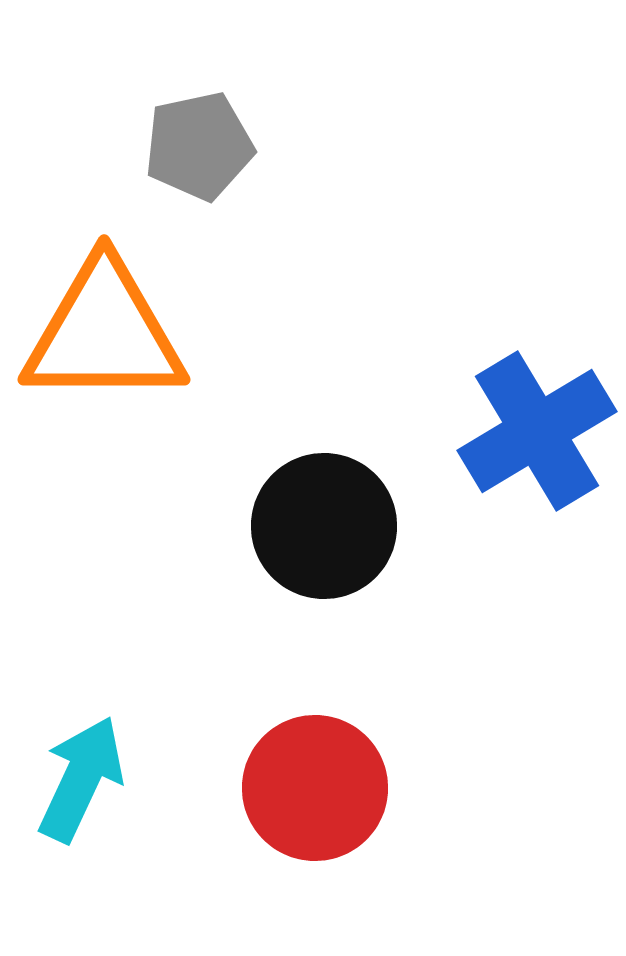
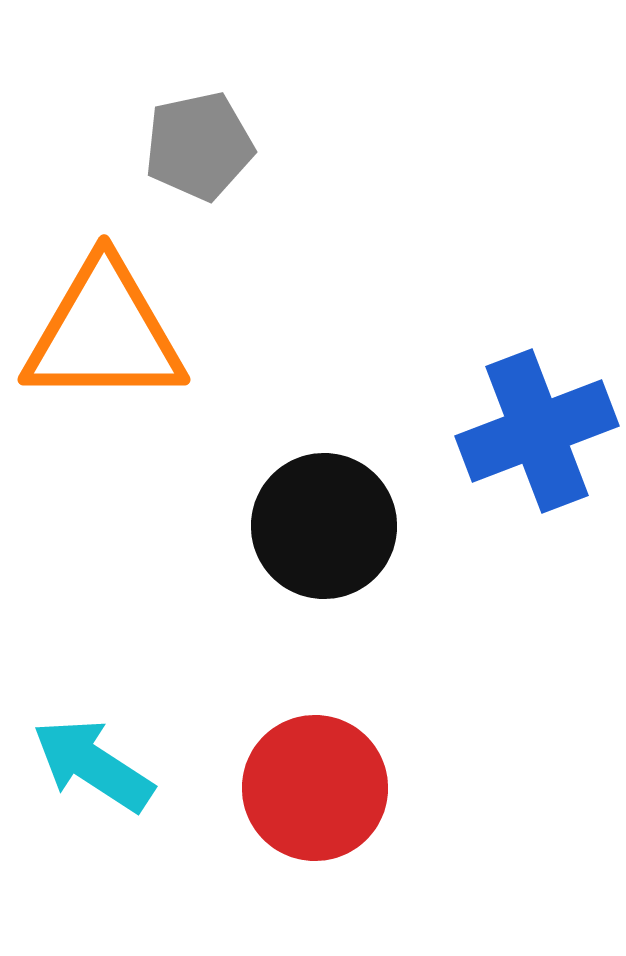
blue cross: rotated 10 degrees clockwise
cyan arrow: moved 12 px right, 14 px up; rotated 82 degrees counterclockwise
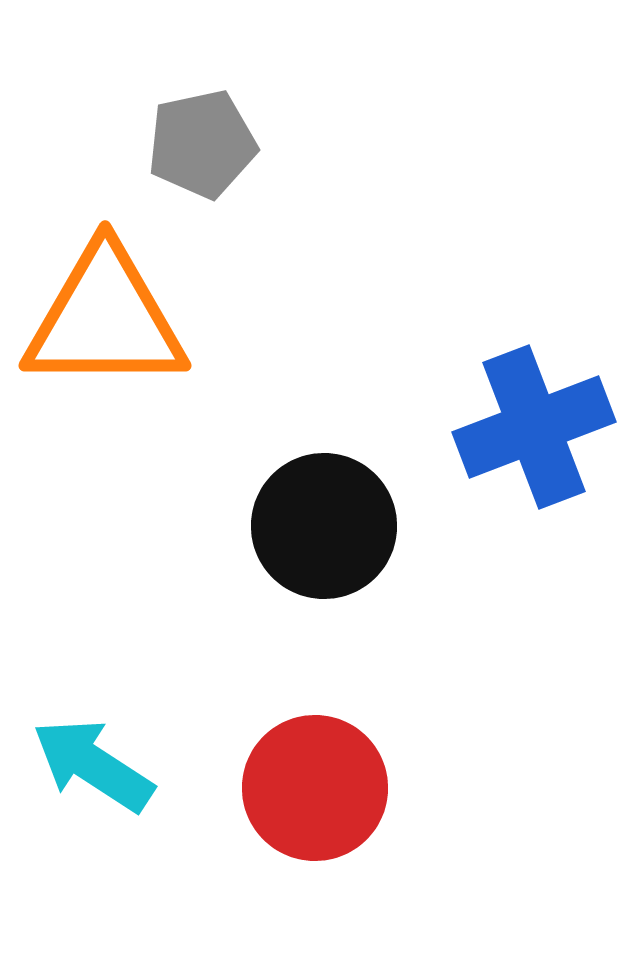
gray pentagon: moved 3 px right, 2 px up
orange triangle: moved 1 px right, 14 px up
blue cross: moved 3 px left, 4 px up
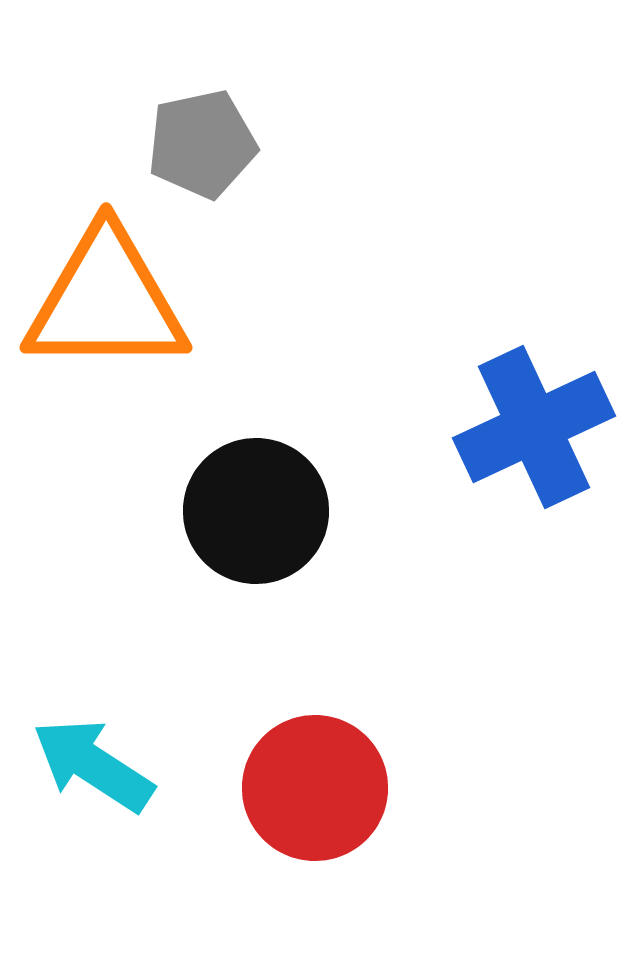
orange triangle: moved 1 px right, 18 px up
blue cross: rotated 4 degrees counterclockwise
black circle: moved 68 px left, 15 px up
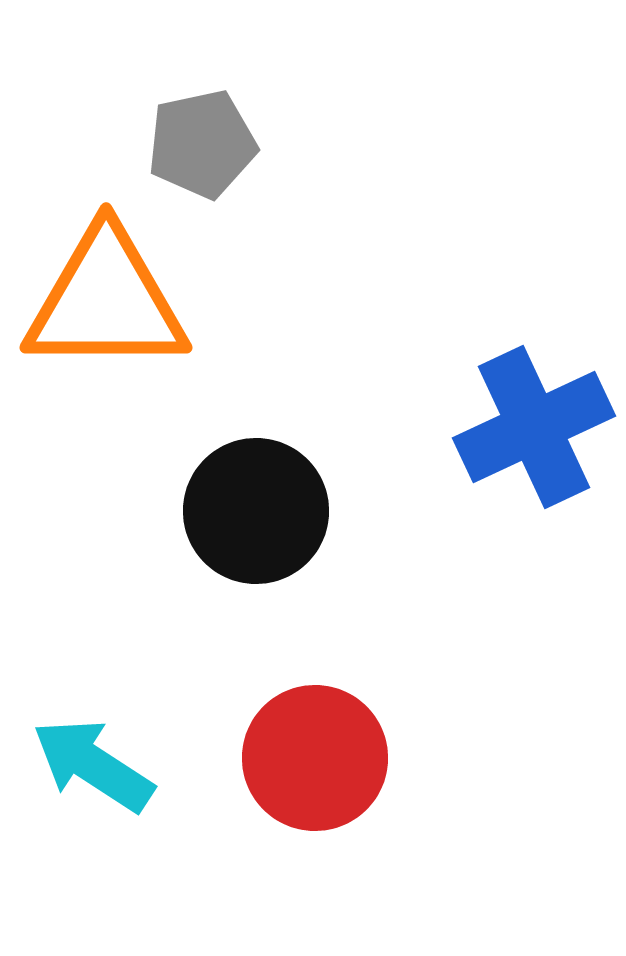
red circle: moved 30 px up
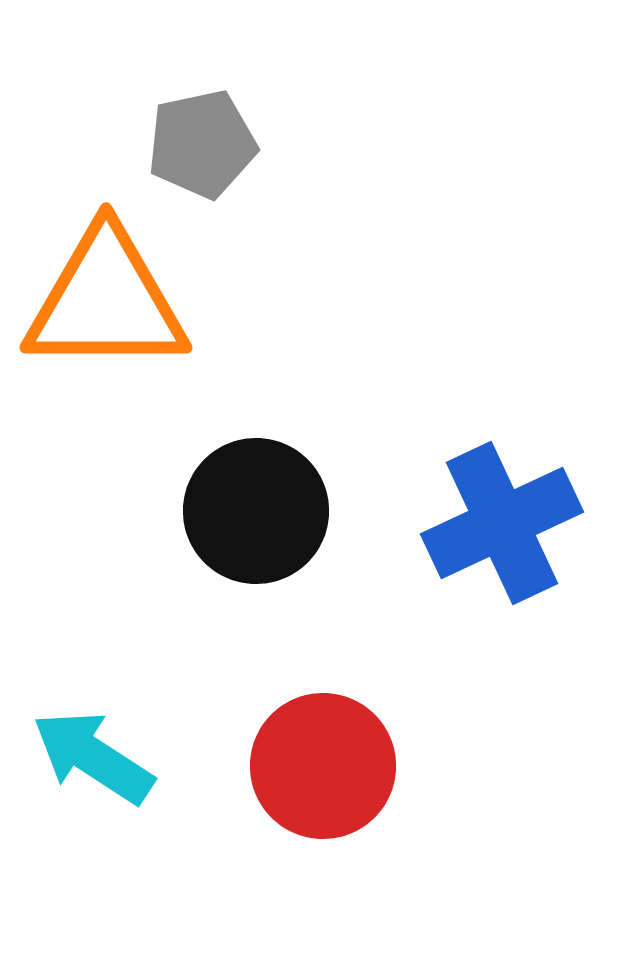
blue cross: moved 32 px left, 96 px down
red circle: moved 8 px right, 8 px down
cyan arrow: moved 8 px up
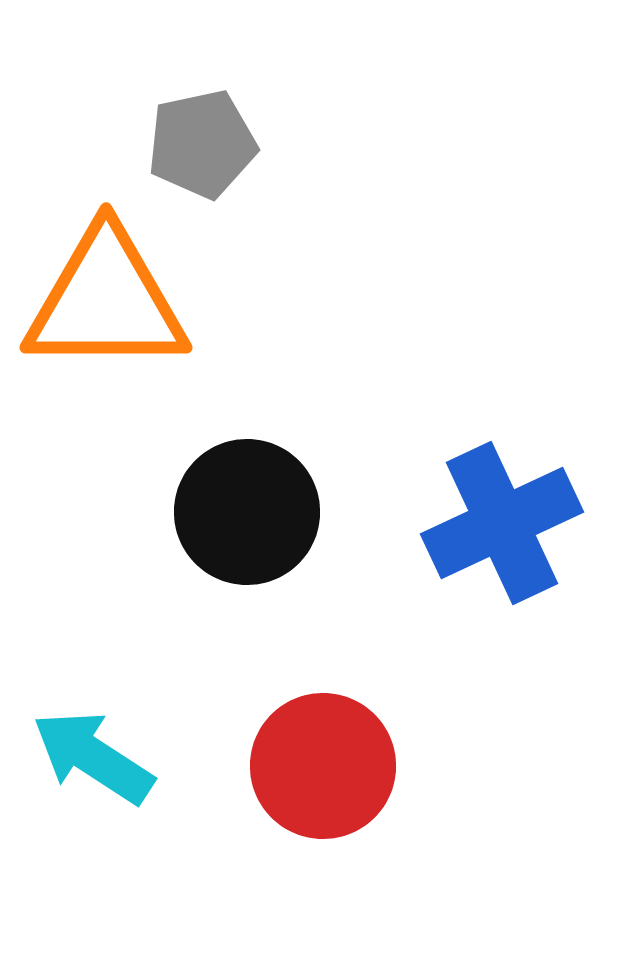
black circle: moved 9 px left, 1 px down
